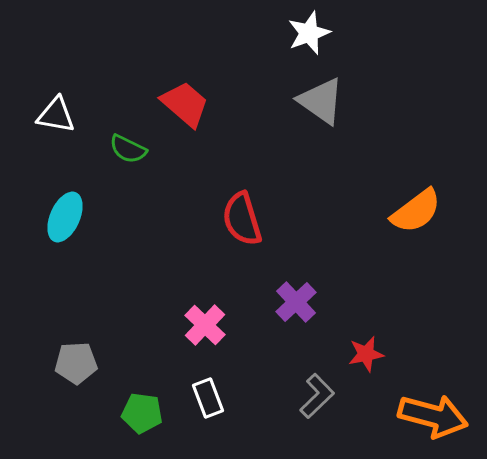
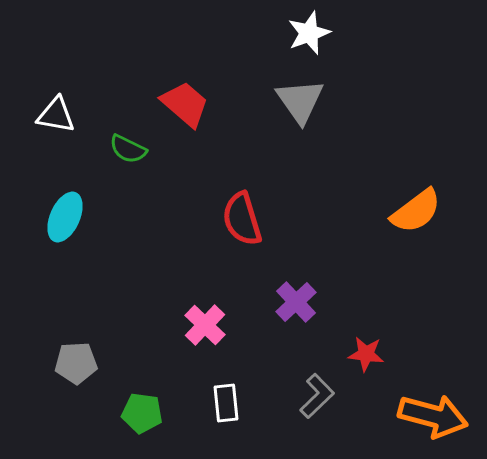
gray triangle: moved 21 px left; rotated 20 degrees clockwise
red star: rotated 18 degrees clockwise
white rectangle: moved 18 px right, 5 px down; rotated 15 degrees clockwise
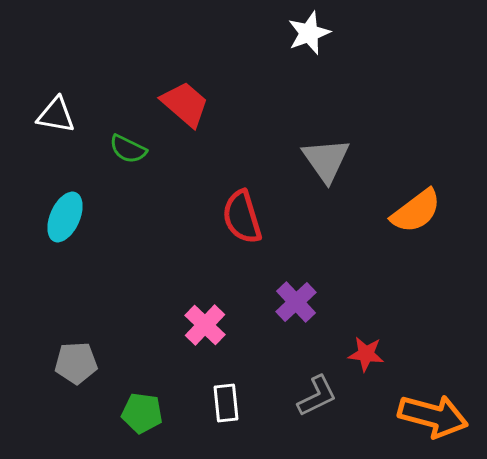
gray triangle: moved 26 px right, 59 px down
red semicircle: moved 2 px up
gray L-shape: rotated 18 degrees clockwise
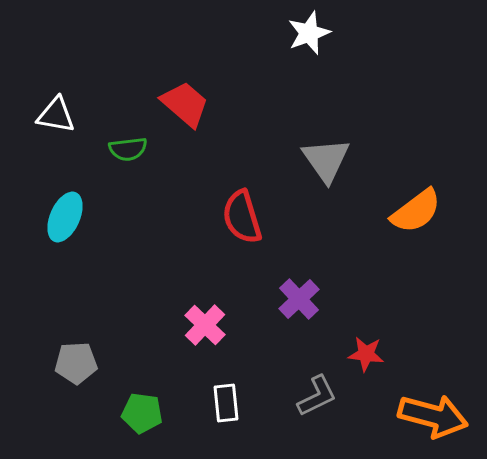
green semicircle: rotated 33 degrees counterclockwise
purple cross: moved 3 px right, 3 px up
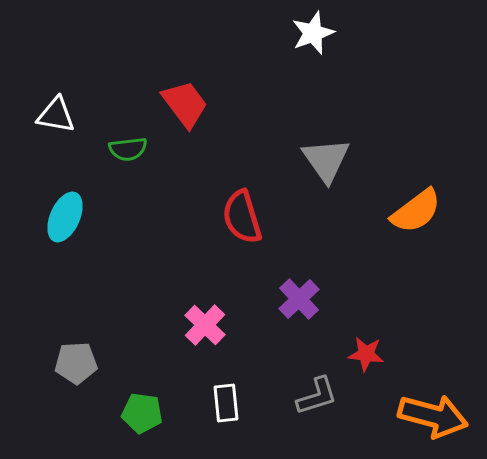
white star: moved 4 px right
red trapezoid: rotated 12 degrees clockwise
gray L-shape: rotated 9 degrees clockwise
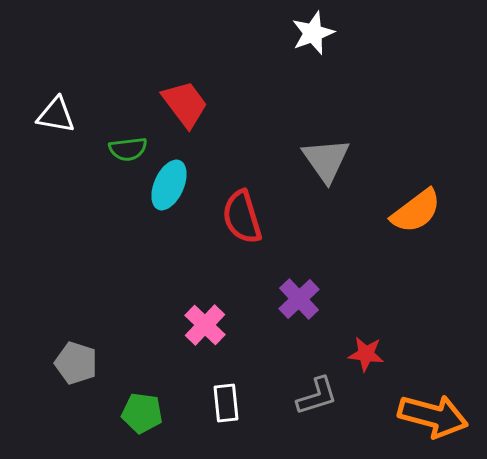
cyan ellipse: moved 104 px right, 32 px up
gray pentagon: rotated 21 degrees clockwise
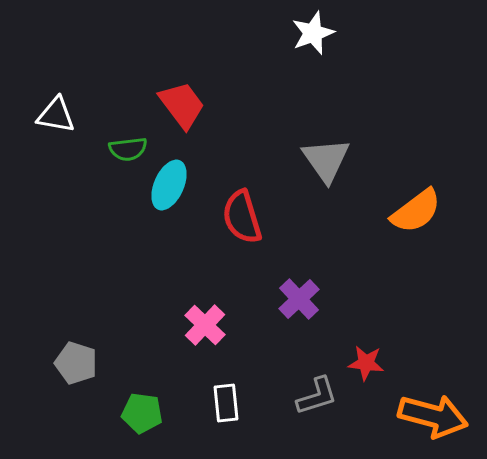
red trapezoid: moved 3 px left, 1 px down
red star: moved 9 px down
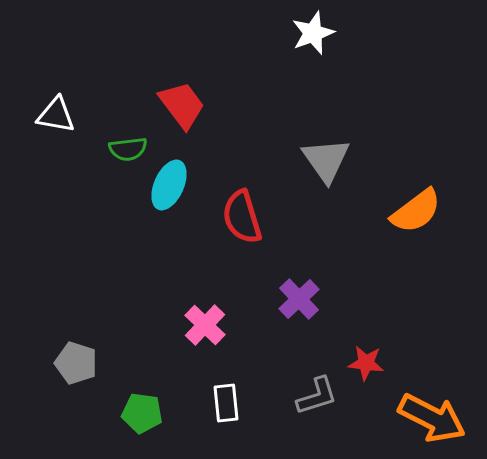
orange arrow: moved 1 px left, 2 px down; rotated 12 degrees clockwise
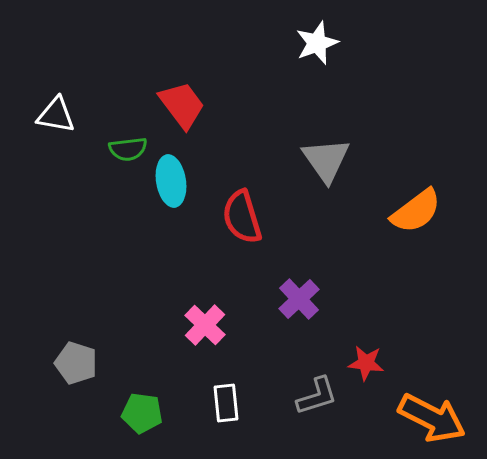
white star: moved 4 px right, 10 px down
cyan ellipse: moved 2 px right, 4 px up; rotated 33 degrees counterclockwise
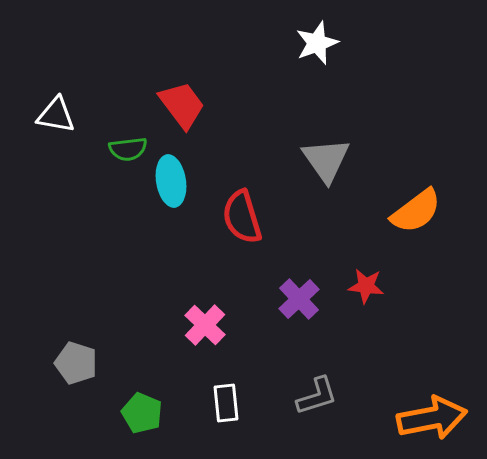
red star: moved 77 px up
green pentagon: rotated 15 degrees clockwise
orange arrow: rotated 38 degrees counterclockwise
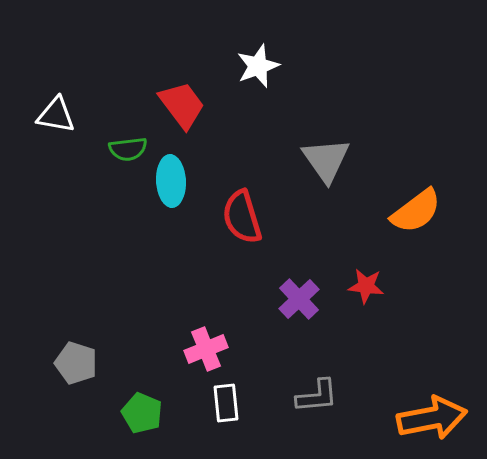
white star: moved 59 px left, 23 px down
cyan ellipse: rotated 6 degrees clockwise
pink cross: moved 1 px right, 24 px down; rotated 24 degrees clockwise
gray L-shape: rotated 12 degrees clockwise
